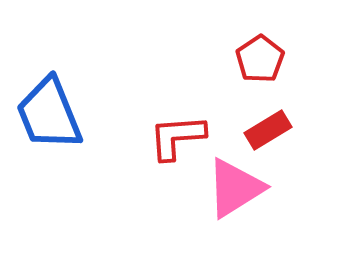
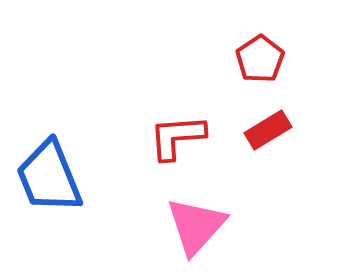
blue trapezoid: moved 63 px down
pink triangle: moved 39 px left, 38 px down; rotated 16 degrees counterclockwise
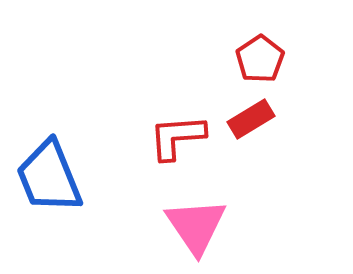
red rectangle: moved 17 px left, 11 px up
pink triangle: rotated 16 degrees counterclockwise
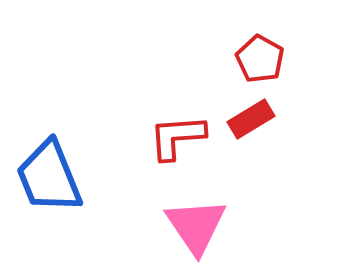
red pentagon: rotated 9 degrees counterclockwise
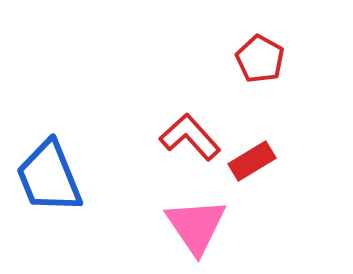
red rectangle: moved 1 px right, 42 px down
red L-shape: moved 13 px right; rotated 52 degrees clockwise
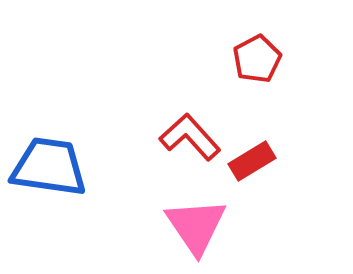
red pentagon: moved 3 px left; rotated 15 degrees clockwise
blue trapezoid: moved 10 px up; rotated 120 degrees clockwise
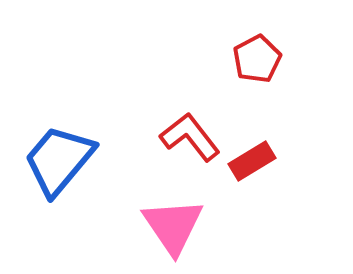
red L-shape: rotated 4 degrees clockwise
blue trapezoid: moved 10 px right, 7 px up; rotated 58 degrees counterclockwise
pink triangle: moved 23 px left
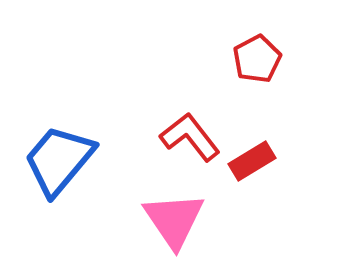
pink triangle: moved 1 px right, 6 px up
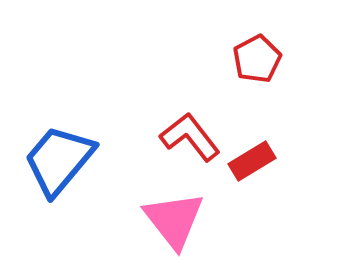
pink triangle: rotated 4 degrees counterclockwise
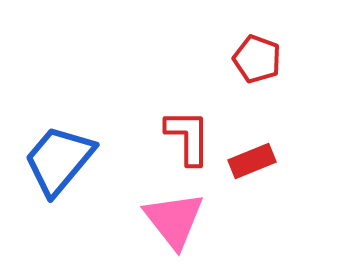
red pentagon: rotated 24 degrees counterclockwise
red L-shape: moved 2 px left; rotated 38 degrees clockwise
red rectangle: rotated 9 degrees clockwise
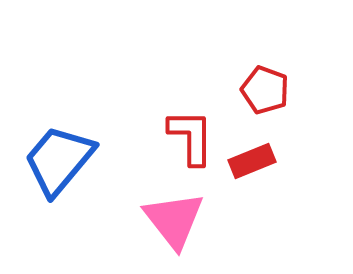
red pentagon: moved 8 px right, 31 px down
red L-shape: moved 3 px right
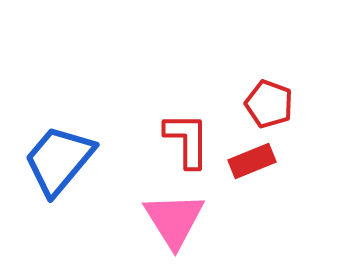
red pentagon: moved 4 px right, 14 px down
red L-shape: moved 4 px left, 3 px down
pink triangle: rotated 6 degrees clockwise
